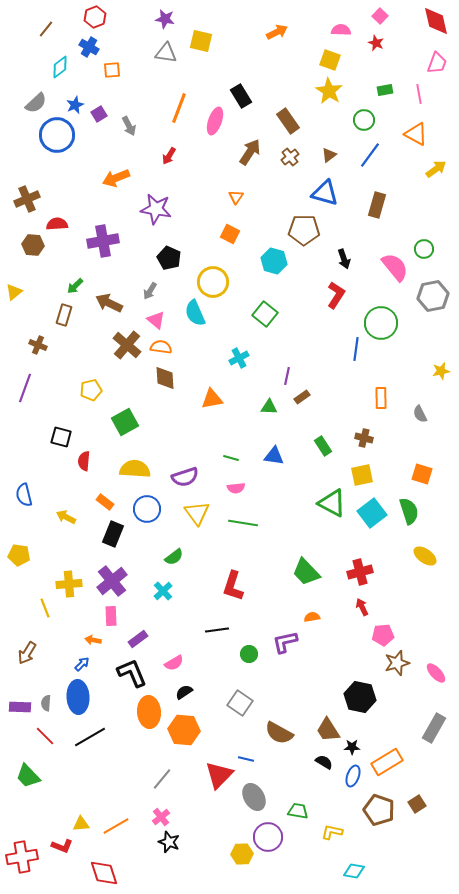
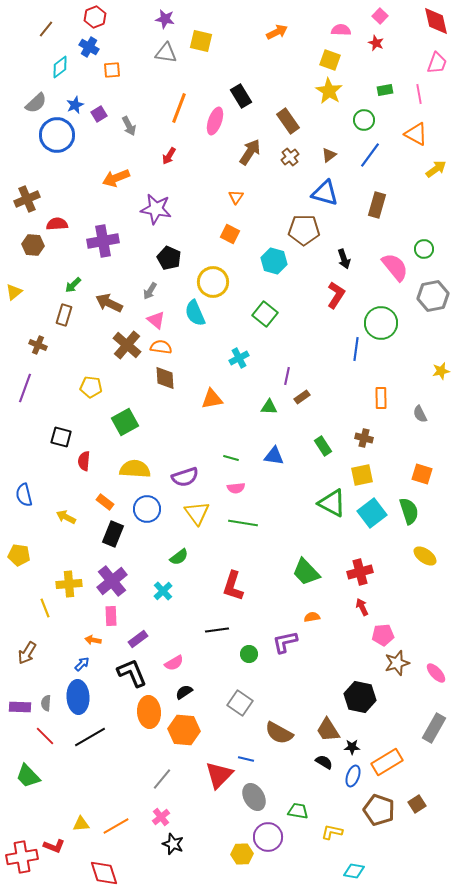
green arrow at (75, 286): moved 2 px left, 1 px up
yellow pentagon at (91, 390): moved 3 px up; rotated 20 degrees clockwise
green semicircle at (174, 557): moved 5 px right
black star at (169, 842): moved 4 px right, 2 px down
red L-shape at (62, 846): moved 8 px left
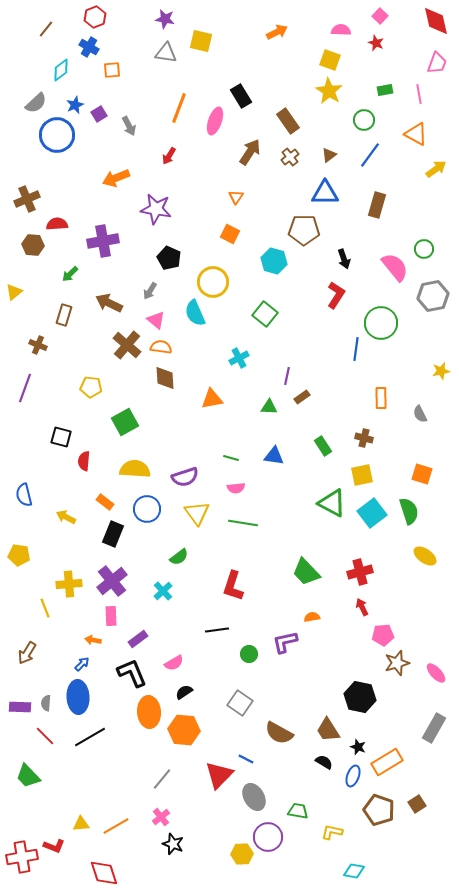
cyan diamond at (60, 67): moved 1 px right, 3 px down
blue triangle at (325, 193): rotated 16 degrees counterclockwise
green arrow at (73, 285): moved 3 px left, 11 px up
black star at (352, 747): moved 6 px right; rotated 21 degrees clockwise
blue line at (246, 759): rotated 14 degrees clockwise
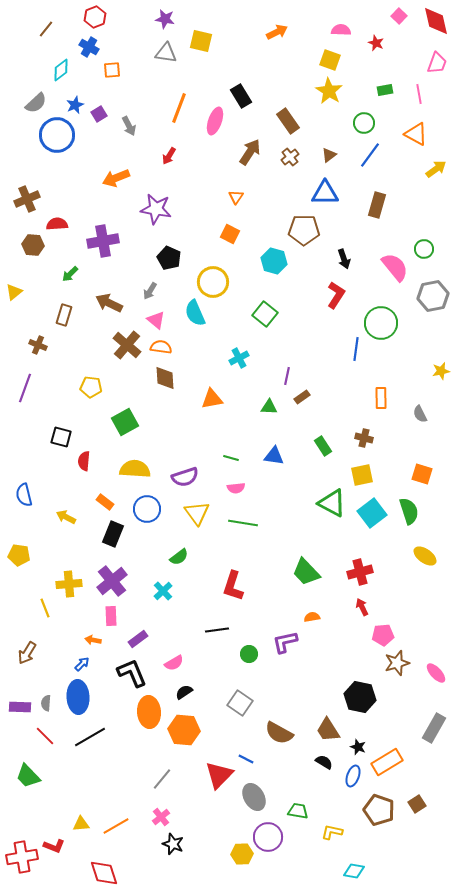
pink square at (380, 16): moved 19 px right
green circle at (364, 120): moved 3 px down
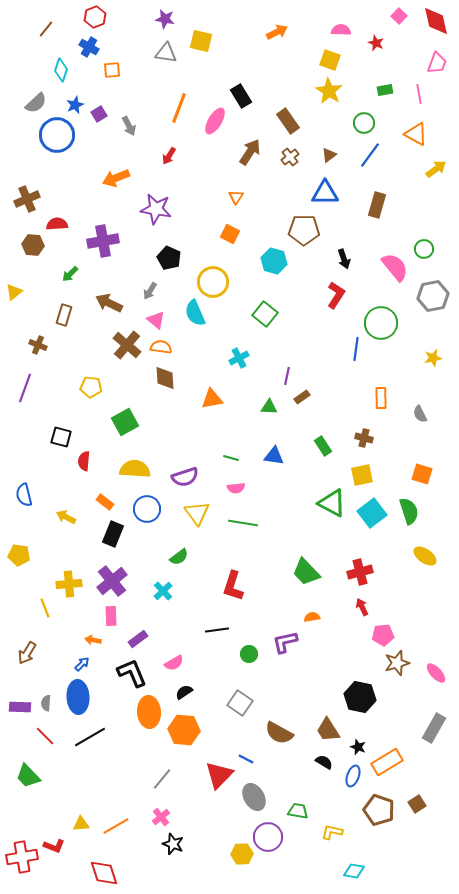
cyan diamond at (61, 70): rotated 35 degrees counterclockwise
pink ellipse at (215, 121): rotated 12 degrees clockwise
yellow star at (441, 371): moved 8 px left, 13 px up
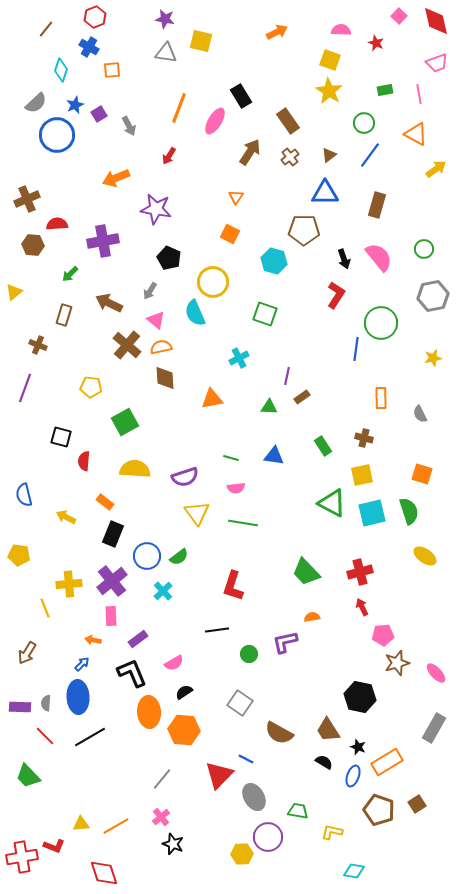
pink trapezoid at (437, 63): rotated 50 degrees clockwise
pink semicircle at (395, 267): moved 16 px left, 10 px up
green square at (265, 314): rotated 20 degrees counterclockwise
orange semicircle at (161, 347): rotated 20 degrees counterclockwise
blue circle at (147, 509): moved 47 px down
cyan square at (372, 513): rotated 24 degrees clockwise
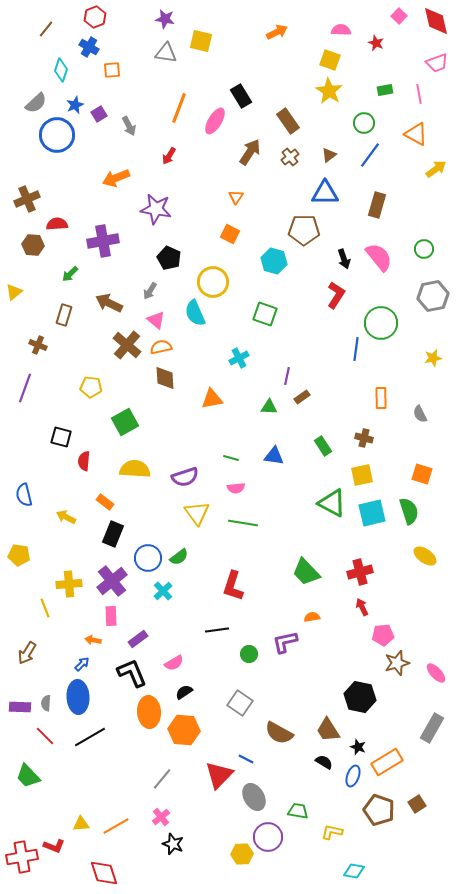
blue circle at (147, 556): moved 1 px right, 2 px down
gray rectangle at (434, 728): moved 2 px left
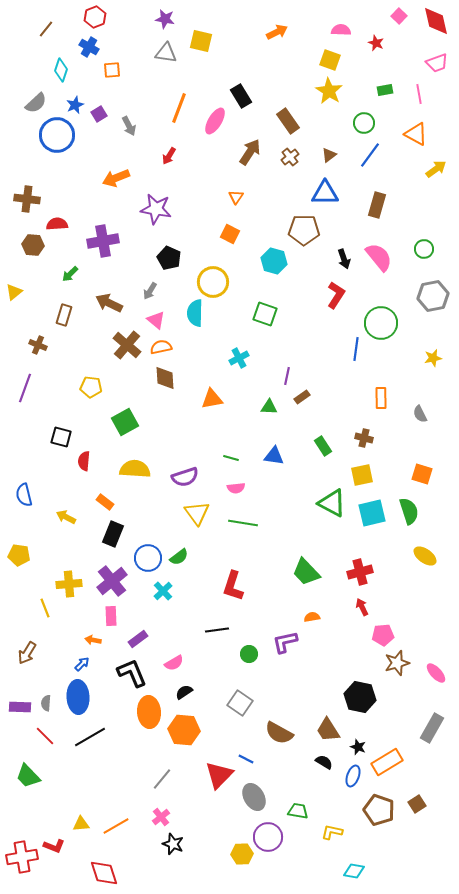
brown cross at (27, 199): rotated 30 degrees clockwise
cyan semicircle at (195, 313): rotated 24 degrees clockwise
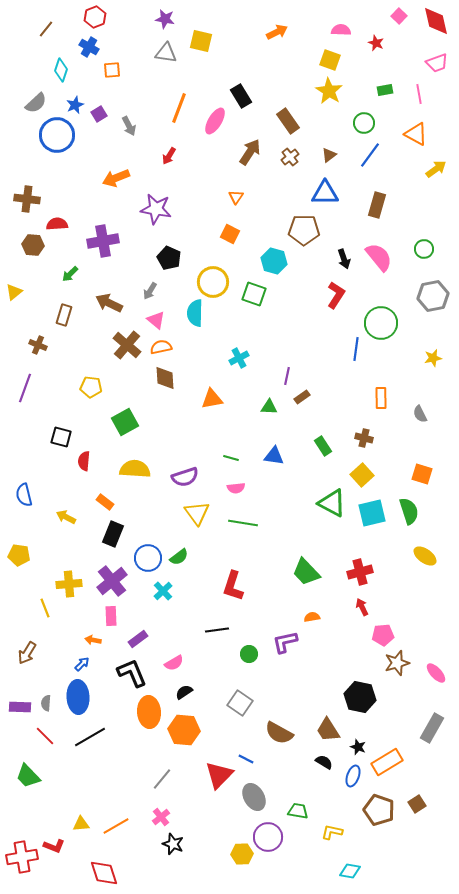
green square at (265, 314): moved 11 px left, 20 px up
yellow square at (362, 475): rotated 30 degrees counterclockwise
cyan diamond at (354, 871): moved 4 px left
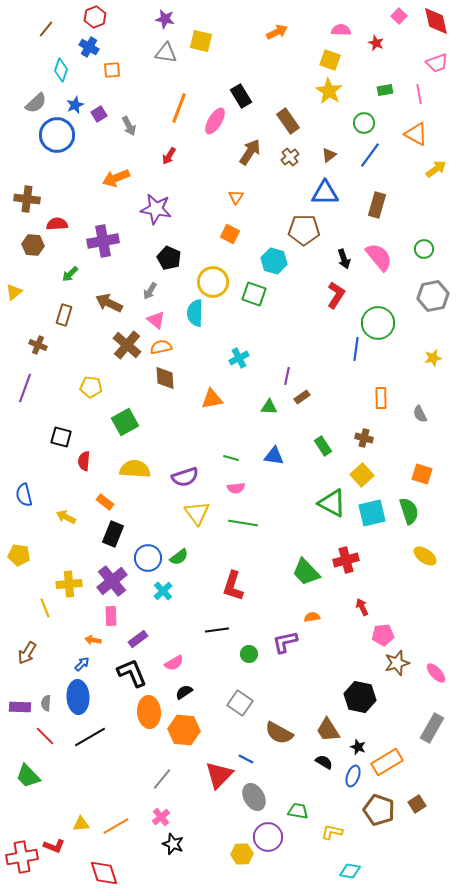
green circle at (381, 323): moved 3 px left
red cross at (360, 572): moved 14 px left, 12 px up
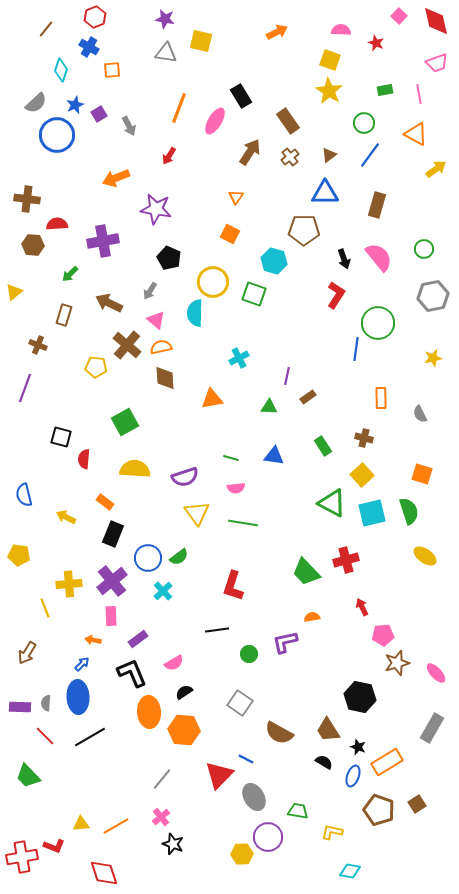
yellow pentagon at (91, 387): moved 5 px right, 20 px up
brown rectangle at (302, 397): moved 6 px right
red semicircle at (84, 461): moved 2 px up
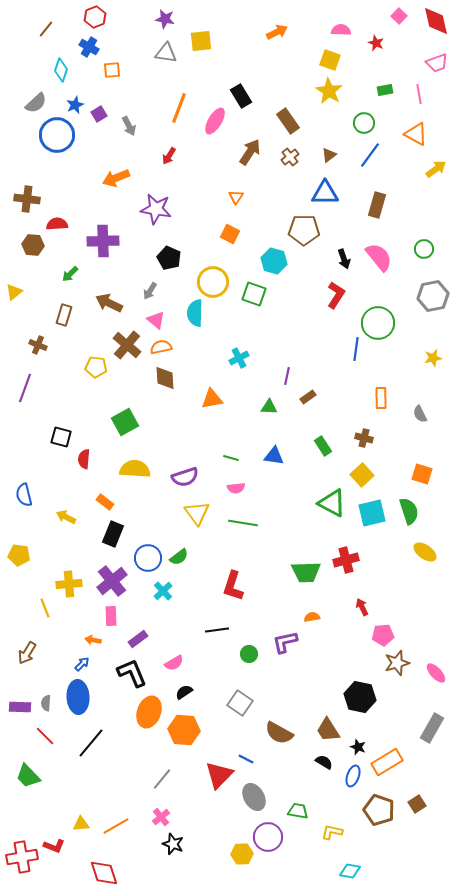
yellow square at (201, 41): rotated 20 degrees counterclockwise
purple cross at (103, 241): rotated 8 degrees clockwise
yellow ellipse at (425, 556): moved 4 px up
green trapezoid at (306, 572): rotated 48 degrees counterclockwise
orange ellipse at (149, 712): rotated 24 degrees clockwise
black line at (90, 737): moved 1 px right, 6 px down; rotated 20 degrees counterclockwise
